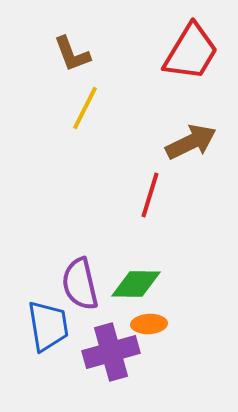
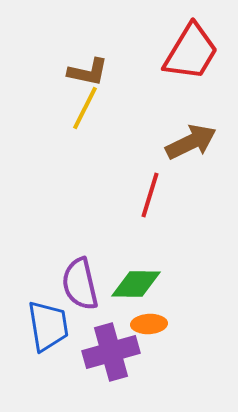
brown L-shape: moved 16 px right, 18 px down; rotated 57 degrees counterclockwise
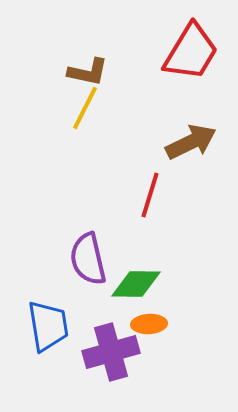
purple semicircle: moved 8 px right, 25 px up
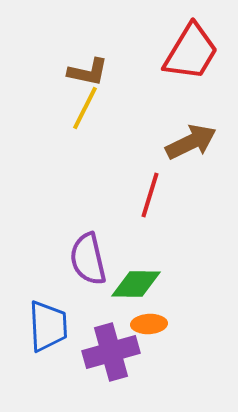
blue trapezoid: rotated 6 degrees clockwise
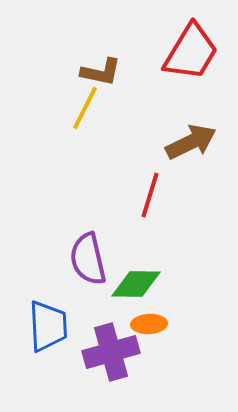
brown L-shape: moved 13 px right
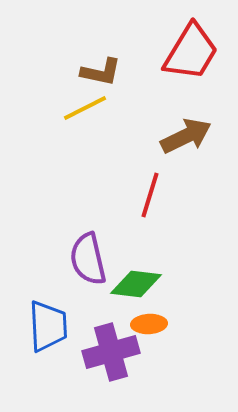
yellow line: rotated 36 degrees clockwise
brown arrow: moved 5 px left, 6 px up
green diamond: rotated 6 degrees clockwise
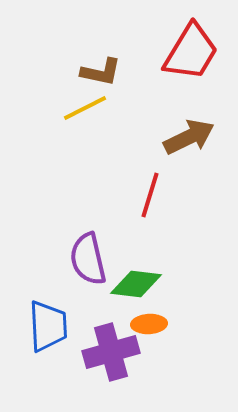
brown arrow: moved 3 px right, 1 px down
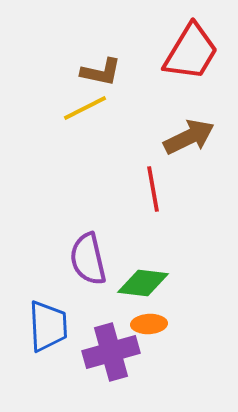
red line: moved 3 px right, 6 px up; rotated 27 degrees counterclockwise
green diamond: moved 7 px right, 1 px up
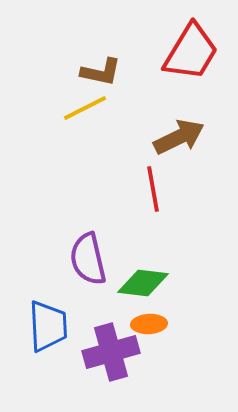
brown arrow: moved 10 px left
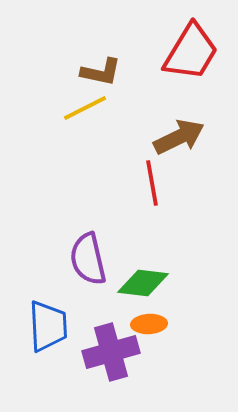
red line: moved 1 px left, 6 px up
